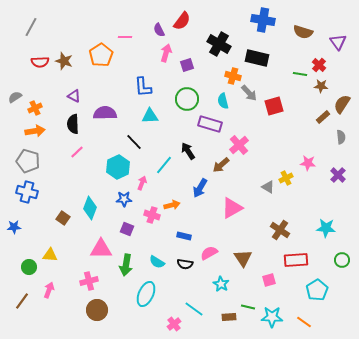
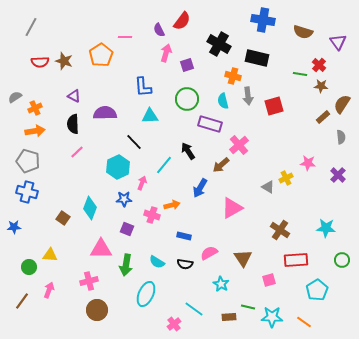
gray arrow at (249, 93): moved 1 px left, 3 px down; rotated 36 degrees clockwise
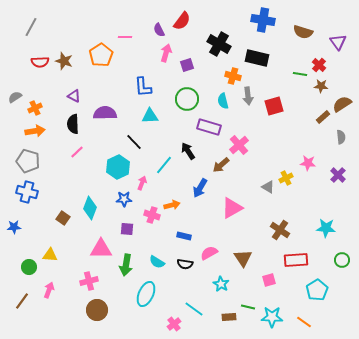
brown semicircle at (342, 104): rotated 24 degrees clockwise
purple rectangle at (210, 124): moved 1 px left, 3 px down
purple square at (127, 229): rotated 16 degrees counterclockwise
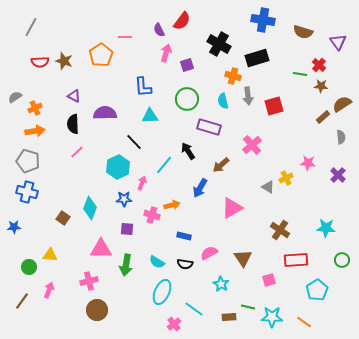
black rectangle at (257, 58): rotated 30 degrees counterclockwise
pink cross at (239, 145): moved 13 px right
cyan ellipse at (146, 294): moved 16 px right, 2 px up
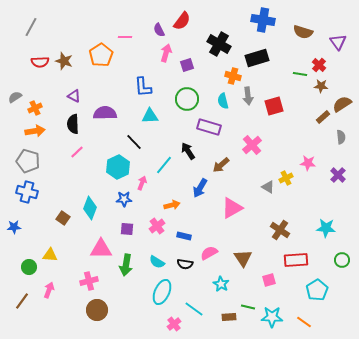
pink cross at (152, 215): moved 5 px right, 11 px down; rotated 35 degrees clockwise
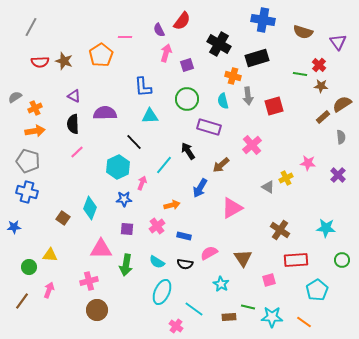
pink cross at (174, 324): moved 2 px right, 2 px down; rotated 16 degrees counterclockwise
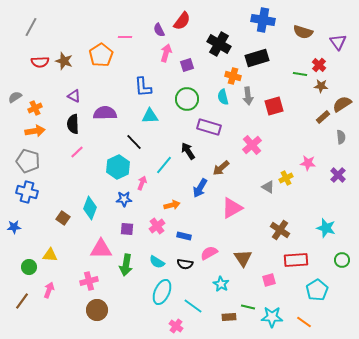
cyan semicircle at (223, 101): moved 4 px up
brown arrow at (221, 165): moved 3 px down
cyan star at (326, 228): rotated 12 degrees clockwise
cyan line at (194, 309): moved 1 px left, 3 px up
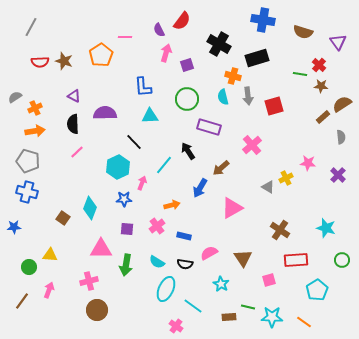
cyan ellipse at (162, 292): moved 4 px right, 3 px up
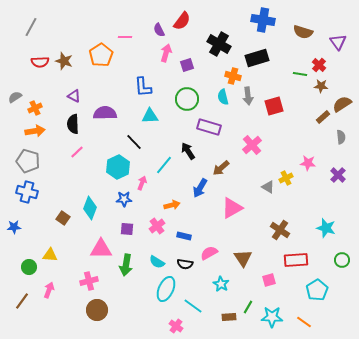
green line at (248, 307): rotated 72 degrees counterclockwise
